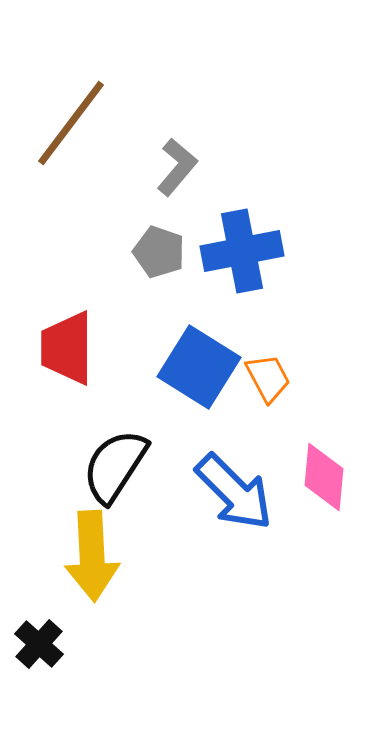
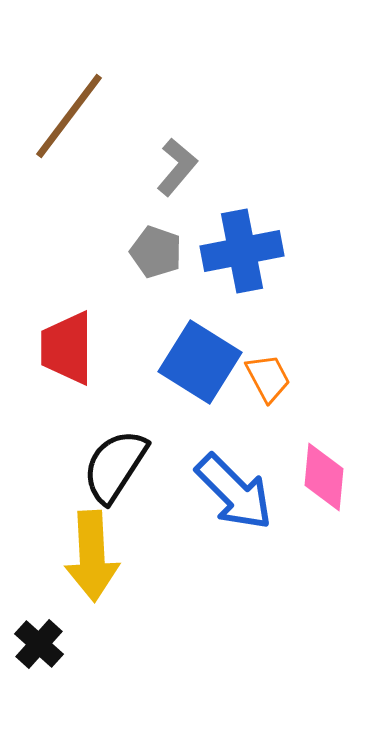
brown line: moved 2 px left, 7 px up
gray pentagon: moved 3 px left
blue square: moved 1 px right, 5 px up
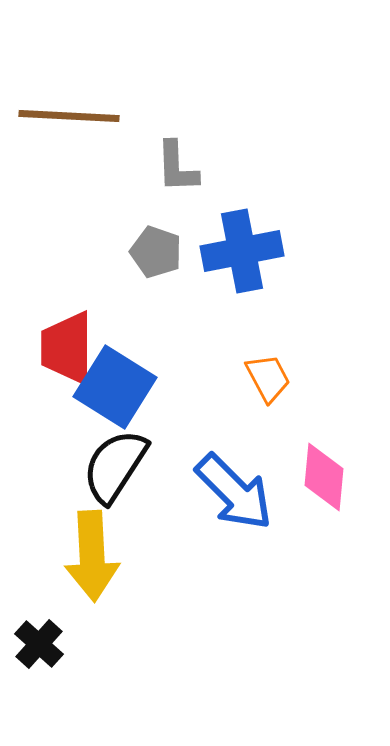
brown line: rotated 56 degrees clockwise
gray L-shape: rotated 138 degrees clockwise
blue square: moved 85 px left, 25 px down
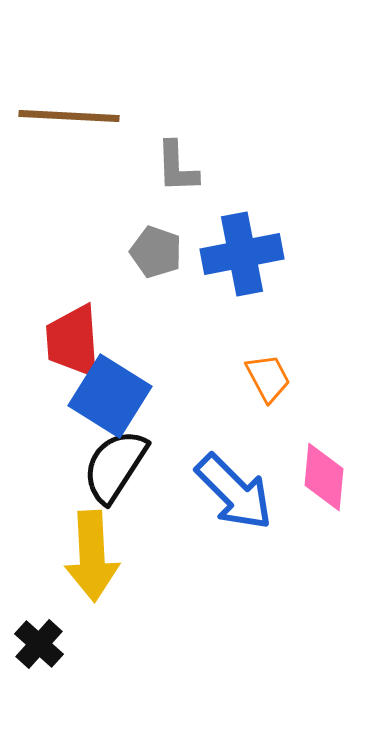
blue cross: moved 3 px down
red trapezoid: moved 6 px right, 7 px up; rotated 4 degrees counterclockwise
blue square: moved 5 px left, 9 px down
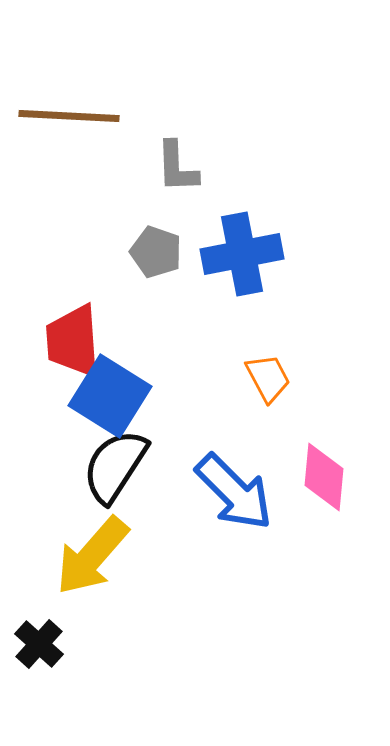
yellow arrow: rotated 44 degrees clockwise
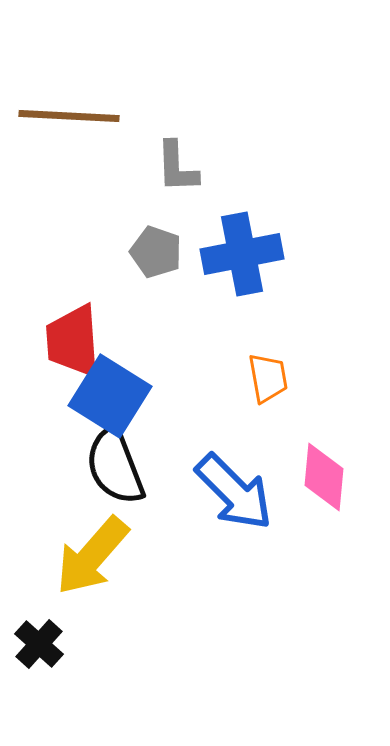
orange trapezoid: rotated 18 degrees clockwise
black semicircle: rotated 54 degrees counterclockwise
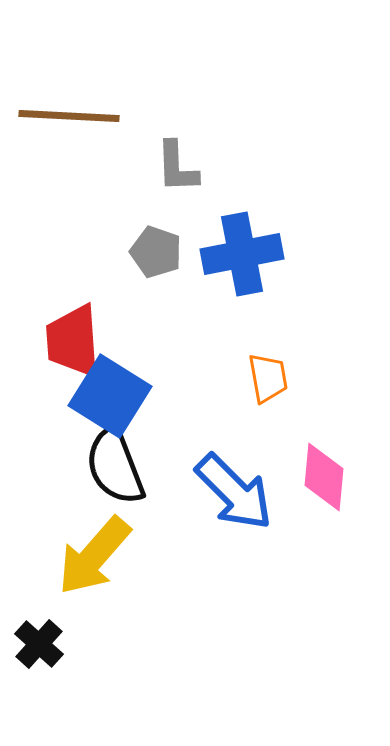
yellow arrow: moved 2 px right
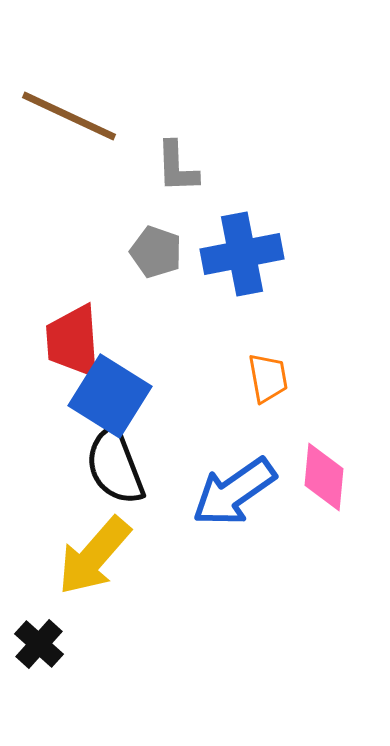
brown line: rotated 22 degrees clockwise
blue arrow: rotated 100 degrees clockwise
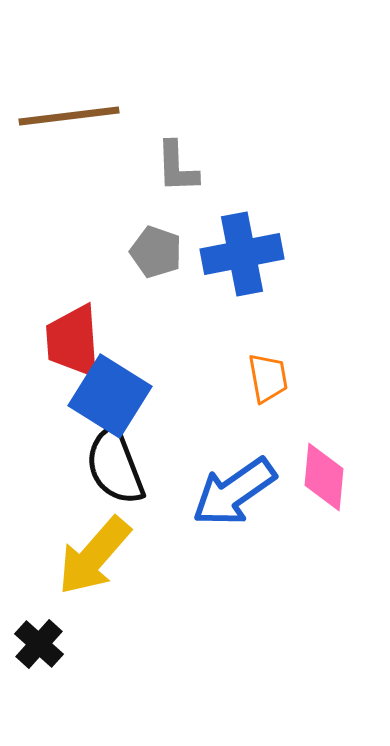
brown line: rotated 32 degrees counterclockwise
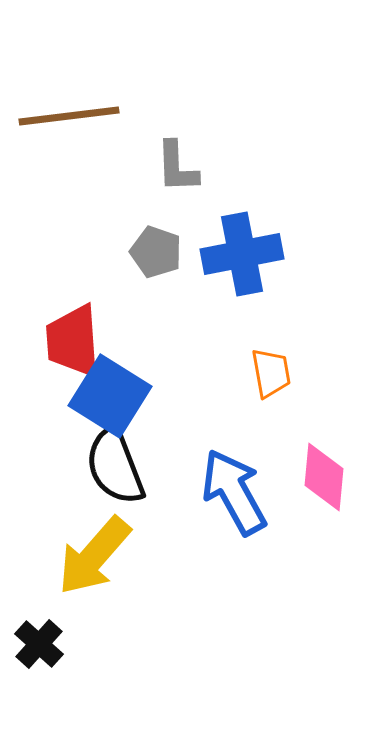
orange trapezoid: moved 3 px right, 5 px up
blue arrow: rotated 96 degrees clockwise
